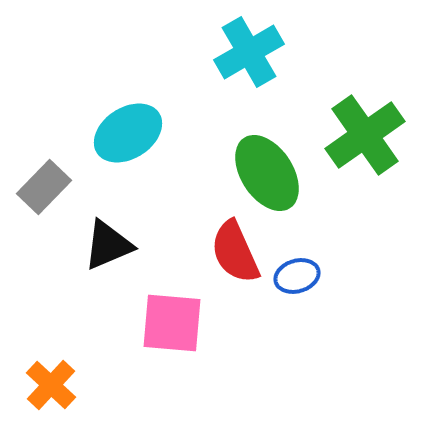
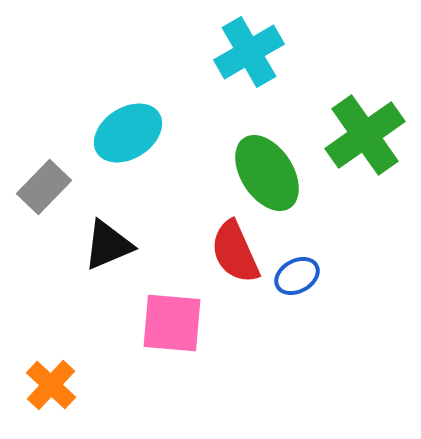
blue ellipse: rotated 12 degrees counterclockwise
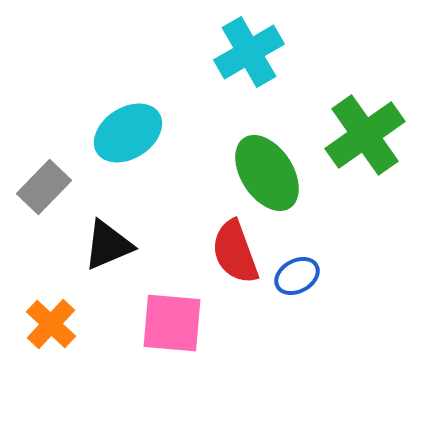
red semicircle: rotated 4 degrees clockwise
orange cross: moved 61 px up
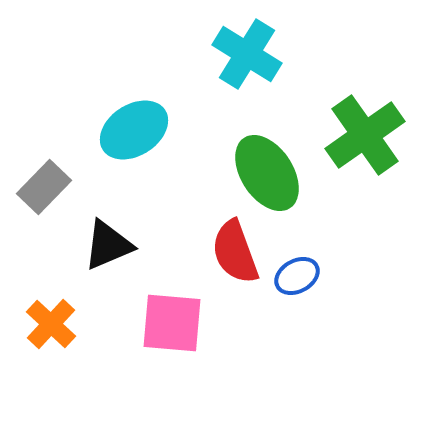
cyan cross: moved 2 px left, 2 px down; rotated 28 degrees counterclockwise
cyan ellipse: moved 6 px right, 3 px up
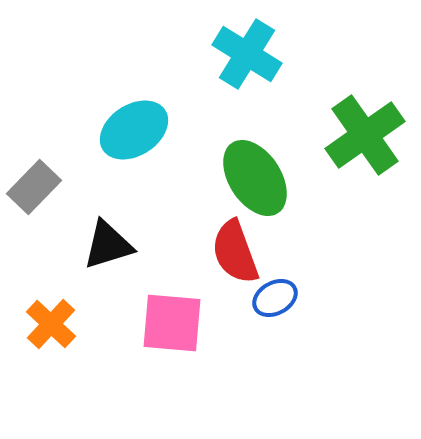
green ellipse: moved 12 px left, 5 px down
gray rectangle: moved 10 px left
black triangle: rotated 6 degrees clockwise
blue ellipse: moved 22 px left, 22 px down
